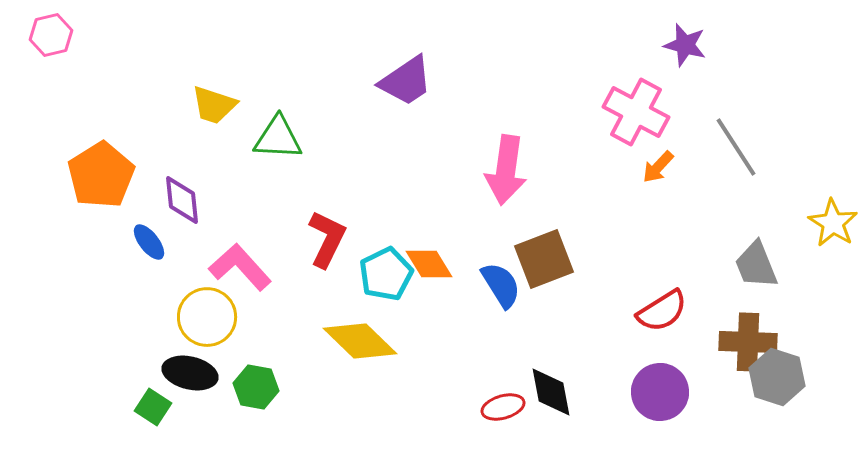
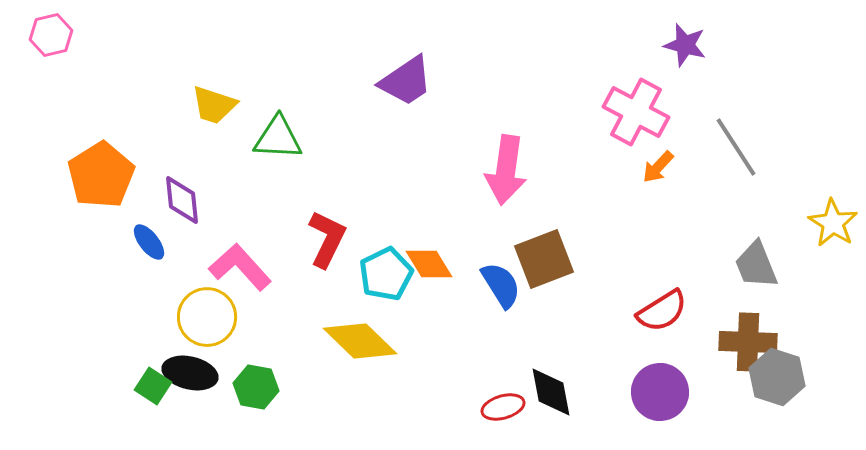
green square: moved 21 px up
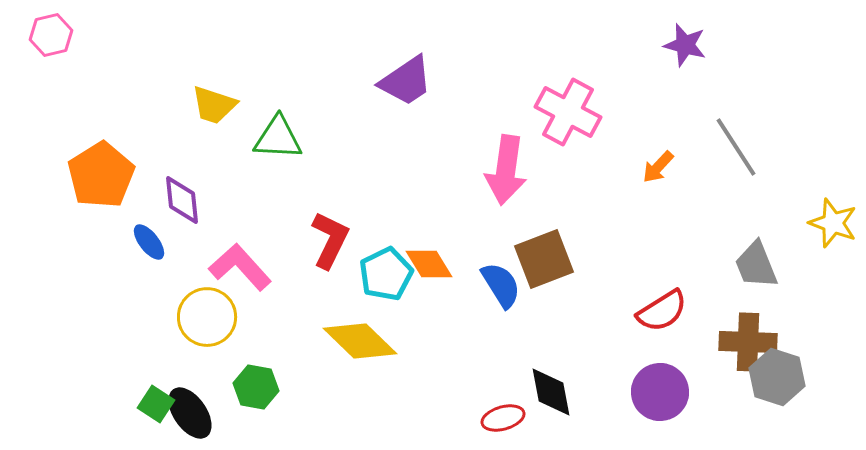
pink cross: moved 68 px left
yellow star: rotated 12 degrees counterclockwise
red L-shape: moved 3 px right, 1 px down
black ellipse: moved 40 px down; rotated 42 degrees clockwise
green square: moved 3 px right, 18 px down
red ellipse: moved 11 px down
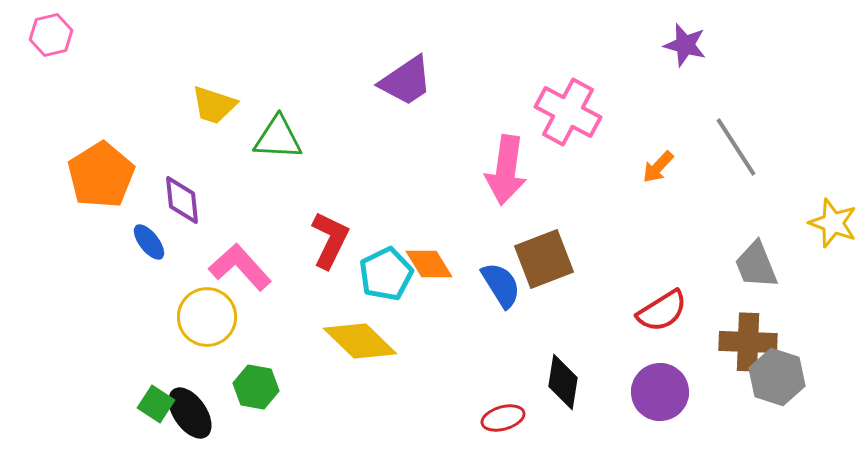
black diamond: moved 12 px right, 10 px up; rotated 20 degrees clockwise
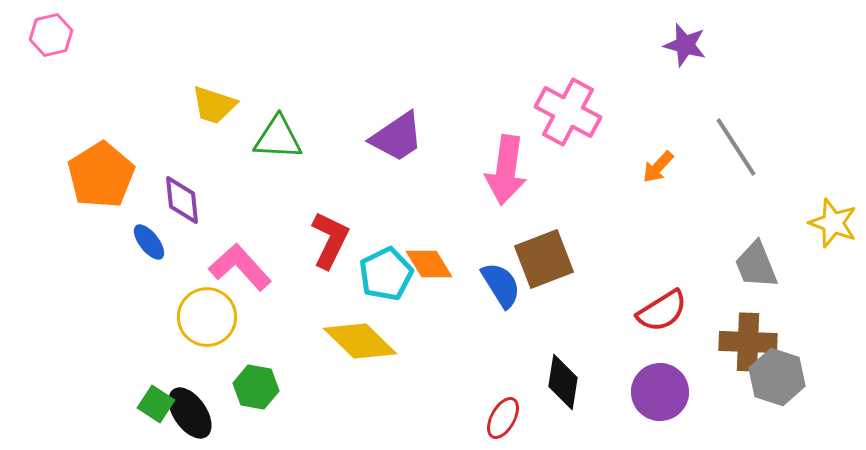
purple trapezoid: moved 9 px left, 56 px down
red ellipse: rotated 45 degrees counterclockwise
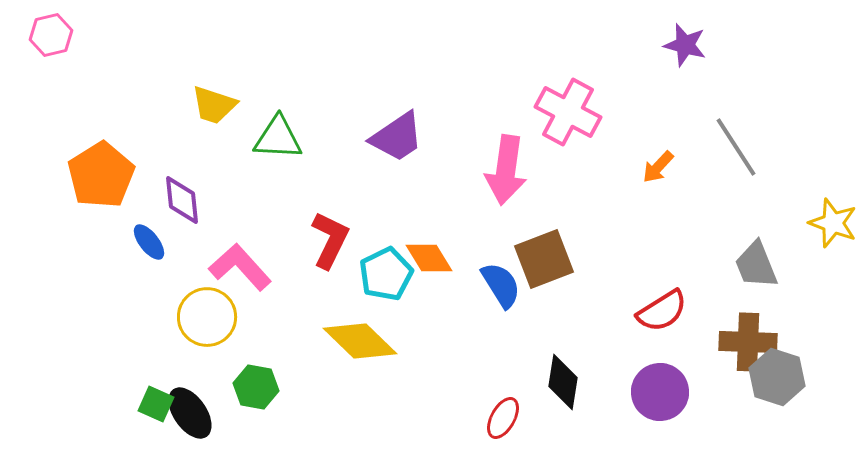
orange diamond: moved 6 px up
green square: rotated 9 degrees counterclockwise
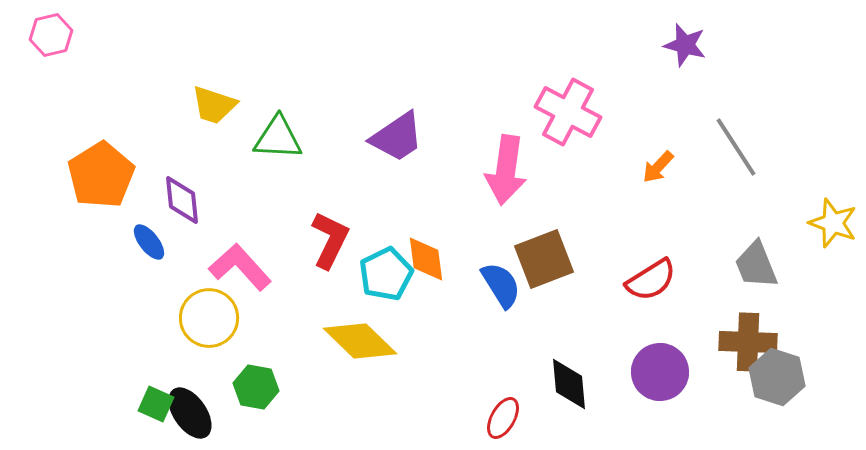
orange diamond: moved 3 px left, 1 px down; rotated 24 degrees clockwise
red semicircle: moved 11 px left, 31 px up
yellow circle: moved 2 px right, 1 px down
black diamond: moved 6 px right, 2 px down; rotated 14 degrees counterclockwise
purple circle: moved 20 px up
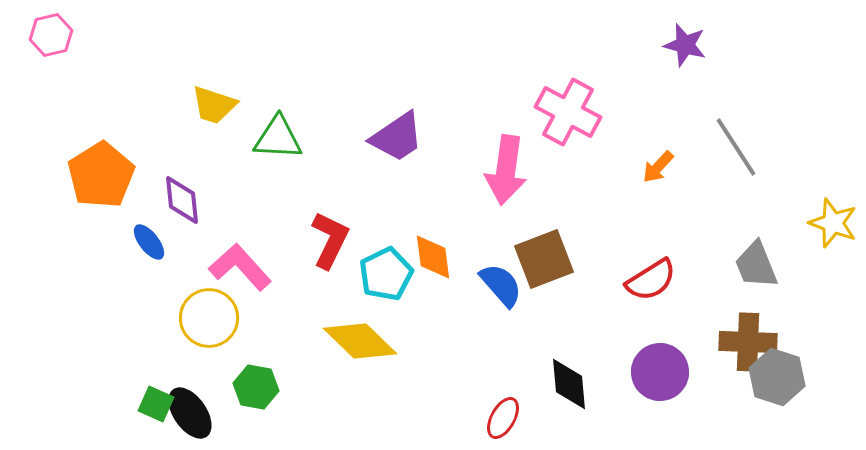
orange diamond: moved 7 px right, 2 px up
blue semicircle: rotated 9 degrees counterclockwise
